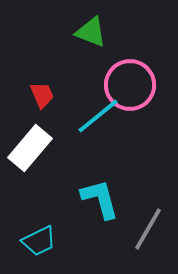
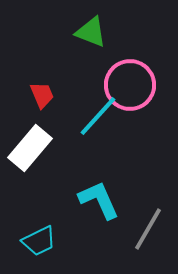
cyan line: rotated 9 degrees counterclockwise
cyan L-shape: moved 1 px left, 1 px down; rotated 9 degrees counterclockwise
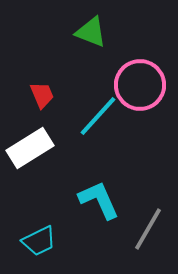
pink circle: moved 10 px right
white rectangle: rotated 18 degrees clockwise
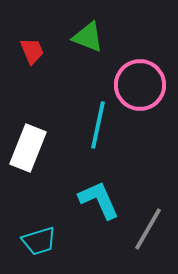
green triangle: moved 3 px left, 5 px down
red trapezoid: moved 10 px left, 44 px up
cyan line: moved 9 px down; rotated 30 degrees counterclockwise
white rectangle: moved 2 px left; rotated 36 degrees counterclockwise
cyan trapezoid: rotated 9 degrees clockwise
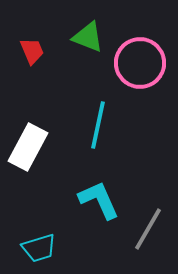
pink circle: moved 22 px up
white rectangle: moved 1 px up; rotated 6 degrees clockwise
cyan trapezoid: moved 7 px down
